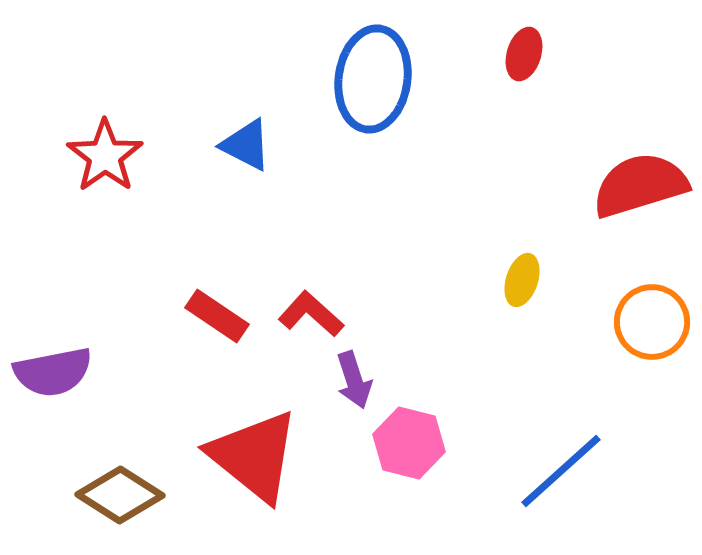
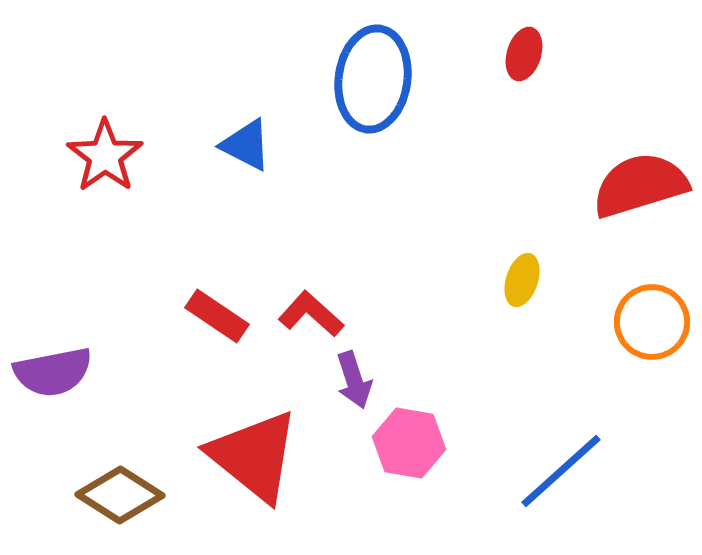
pink hexagon: rotated 4 degrees counterclockwise
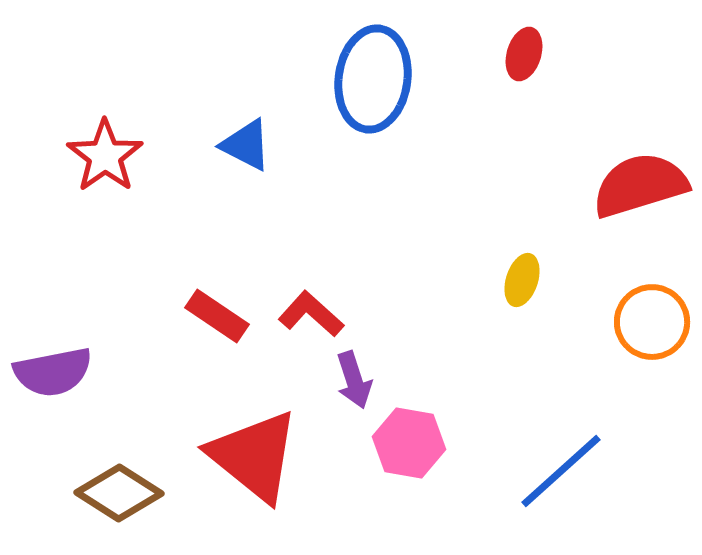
brown diamond: moved 1 px left, 2 px up
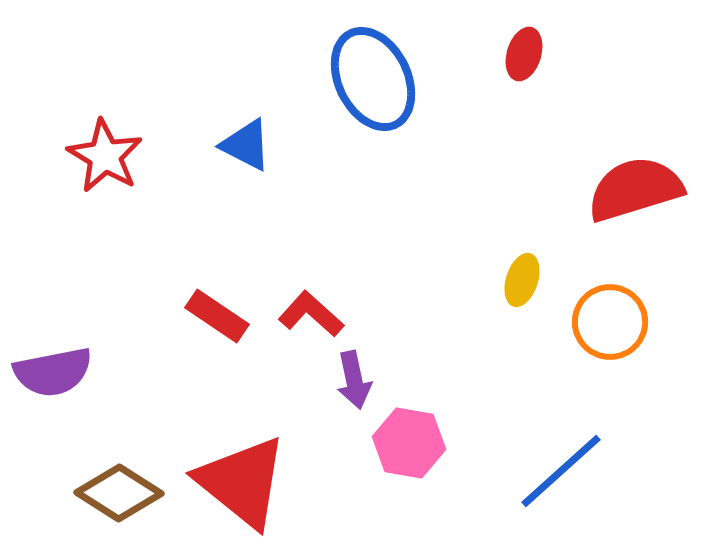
blue ellipse: rotated 34 degrees counterclockwise
red star: rotated 6 degrees counterclockwise
red semicircle: moved 5 px left, 4 px down
orange circle: moved 42 px left
purple arrow: rotated 6 degrees clockwise
red triangle: moved 12 px left, 26 px down
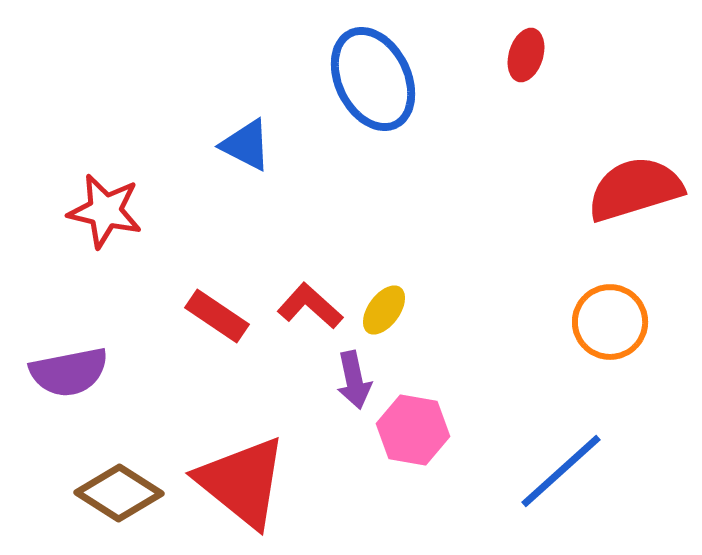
red ellipse: moved 2 px right, 1 px down
red star: moved 55 px down; rotated 18 degrees counterclockwise
yellow ellipse: moved 138 px left, 30 px down; rotated 18 degrees clockwise
red L-shape: moved 1 px left, 8 px up
purple semicircle: moved 16 px right
pink hexagon: moved 4 px right, 13 px up
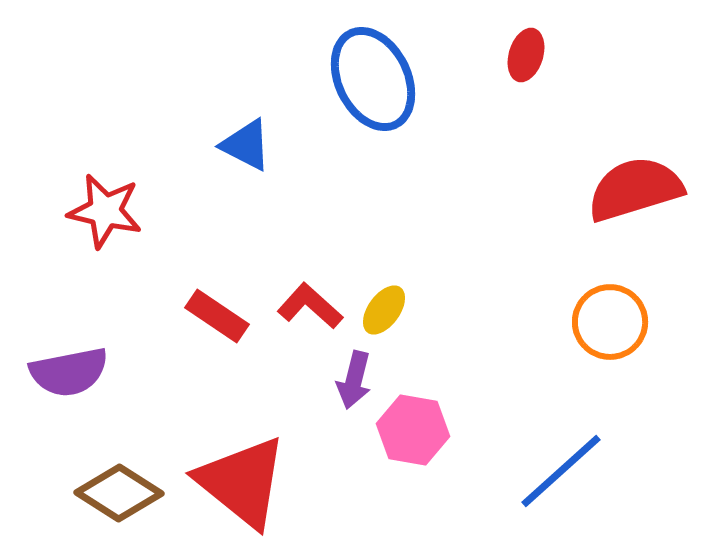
purple arrow: rotated 26 degrees clockwise
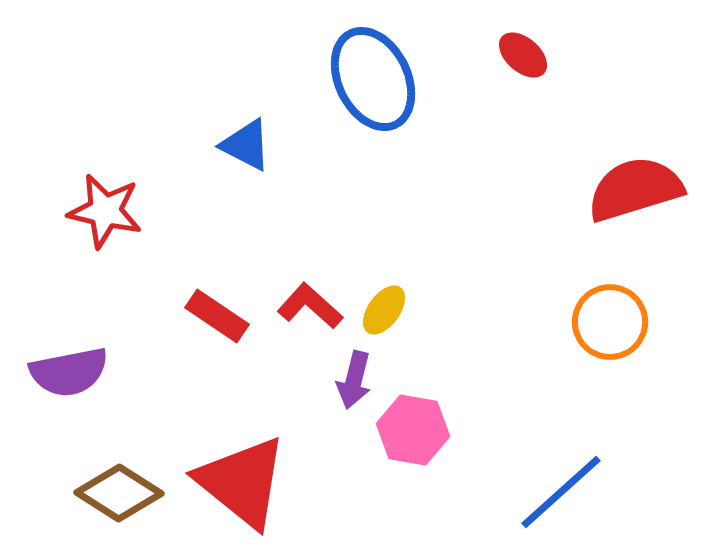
red ellipse: moved 3 px left; rotated 66 degrees counterclockwise
blue line: moved 21 px down
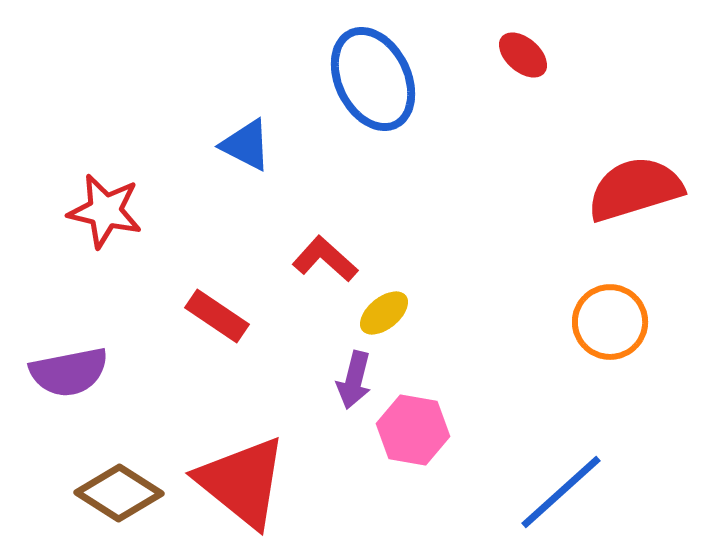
red L-shape: moved 15 px right, 47 px up
yellow ellipse: moved 3 px down; rotated 15 degrees clockwise
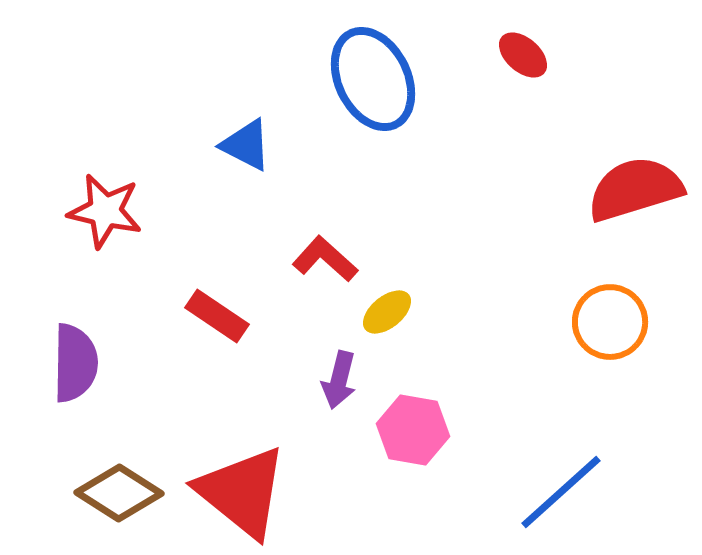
yellow ellipse: moved 3 px right, 1 px up
purple semicircle: moved 6 px right, 9 px up; rotated 78 degrees counterclockwise
purple arrow: moved 15 px left
red triangle: moved 10 px down
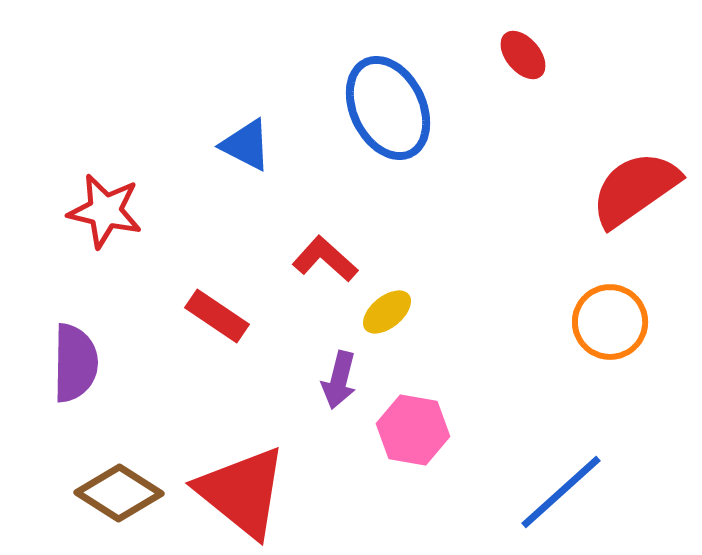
red ellipse: rotated 9 degrees clockwise
blue ellipse: moved 15 px right, 29 px down
red semicircle: rotated 18 degrees counterclockwise
